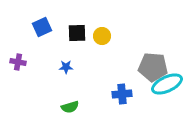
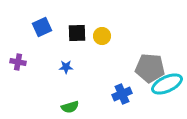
gray pentagon: moved 3 px left, 1 px down
blue cross: rotated 18 degrees counterclockwise
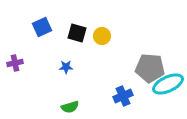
black square: rotated 18 degrees clockwise
purple cross: moved 3 px left, 1 px down; rotated 21 degrees counterclockwise
cyan ellipse: moved 1 px right
blue cross: moved 1 px right, 2 px down
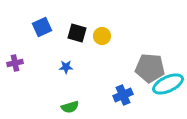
blue cross: moved 1 px up
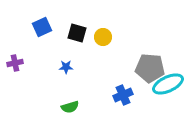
yellow circle: moved 1 px right, 1 px down
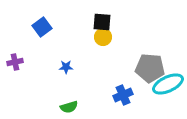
blue square: rotated 12 degrees counterclockwise
black square: moved 25 px right, 11 px up; rotated 12 degrees counterclockwise
purple cross: moved 1 px up
green semicircle: moved 1 px left
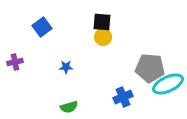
blue cross: moved 2 px down
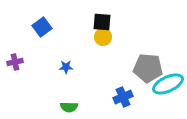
gray pentagon: moved 2 px left
green semicircle: rotated 18 degrees clockwise
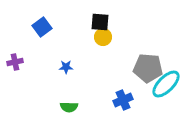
black square: moved 2 px left
cyan ellipse: moved 2 px left; rotated 20 degrees counterclockwise
blue cross: moved 3 px down
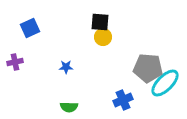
blue square: moved 12 px left, 1 px down; rotated 12 degrees clockwise
cyan ellipse: moved 1 px left, 1 px up
